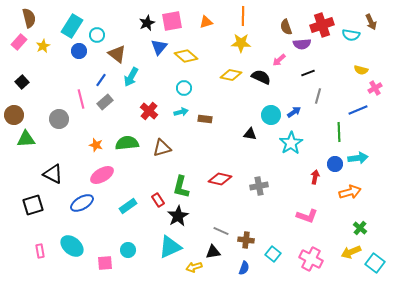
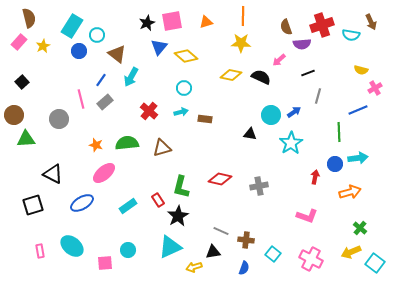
pink ellipse at (102, 175): moved 2 px right, 2 px up; rotated 10 degrees counterclockwise
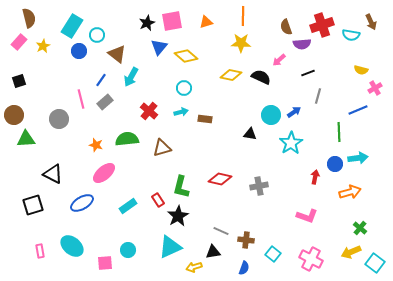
black square at (22, 82): moved 3 px left, 1 px up; rotated 24 degrees clockwise
green semicircle at (127, 143): moved 4 px up
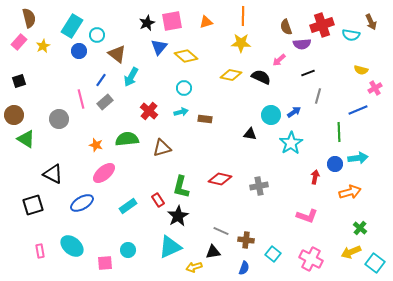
green triangle at (26, 139): rotated 36 degrees clockwise
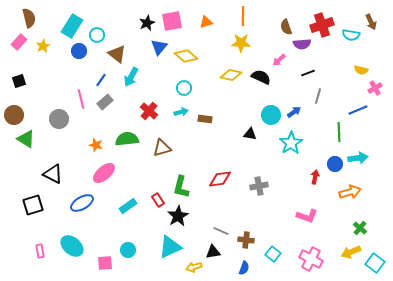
red diamond at (220, 179): rotated 20 degrees counterclockwise
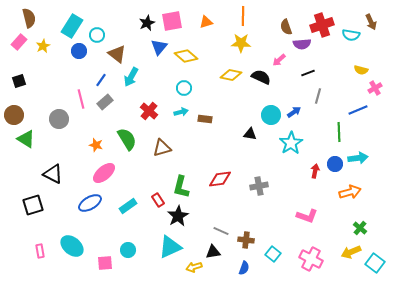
green semicircle at (127, 139): rotated 65 degrees clockwise
red arrow at (315, 177): moved 6 px up
blue ellipse at (82, 203): moved 8 px right
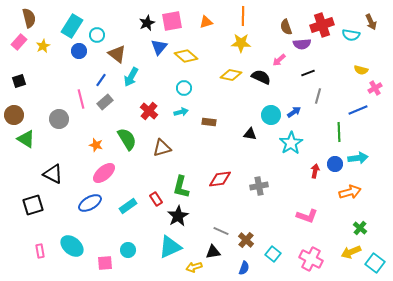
brown rectangle at (205, 119): moved 4 px right, 3 px down
red rectangle at (158, 200): moved 2 px left, 1 px up
brown cross at (246, 240): rotated 35 degrees clockwise
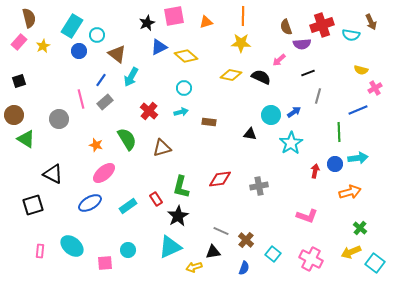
pink square at (172, 21): moved 2 px right, 5 px up
blue triangle at (159, 47): rotated 24 degrees clockwise
pink rectangle at (40, 251): rotated 16 degrees clockwise
